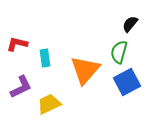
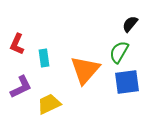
red L-shape: rotated 80 degrees counterclockwise
green semicircle: rotated 15 degrees clockwise
cyan rectangle: moved 1 px left
blue square: rotated 20 degrees clockwise
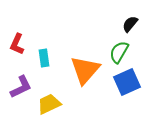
blue square: rotated 16 degrees counterclockwise
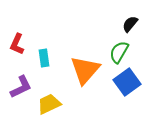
blue square: rotated 12 degrees counterclockwise
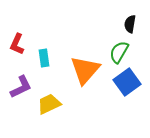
black semicircle: rotated 30 degrees counterclockwise
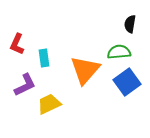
green semicircle: rotated 55 degrees clockwise
purple L-shape: moved 4 px right, 2 px up
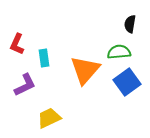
yellow trapezoid: moved 14 px down
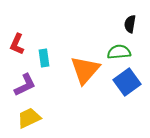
yellow trapezoid: moved 20 px left
